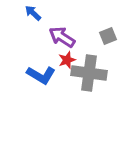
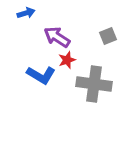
blue arrow: moved 7 px left; rotated 120 degrees clockwise
purple arrow: moved 5 px left
gray cross: moved 5 px right, 11 px down
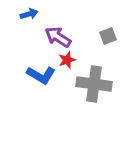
blue arrow: moved 3 px right, 1 px down
purple arrow: moved 1 px right
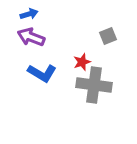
purple arrow: moved 27 px left; rotated 12 degrees counterclockwise
red star: moved 15 px right, 2 px down
blue L-shape: moved 1 px right, 2 px up
gray cross: moved 1 px down
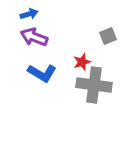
purple arrow: moved 3 px right
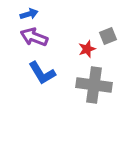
red star: moved 5 px right, 13 px up
blue L-shape: rotated 28 degrees clockwise
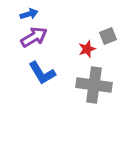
purple arrow: rotated 128 degrees clockwise
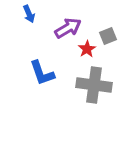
blue arrow: rotated 84 degrees clockwise
purple arrow: moved 34 px right, 9 px up
red star: rotated 12 degrees counterclockwise
blue L-shape: rotated 12 degrees clockwise
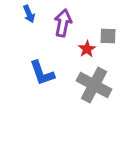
purple arrow: moved 5 px left, 5 px up; rotated 48 degrees counterclockwise
gray square: rotated 24 degrees clockwise
gray cross: rotated 20 degrees clockwise
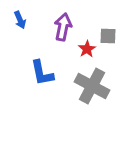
blue arrow: moved 9 px left, 6 px down
purple arrow: moved 4 px down
blue L-shape: rotated 8 degrees clockwise
gray cross: moved 2 px left, 1 px down
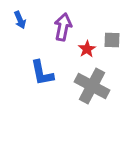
gray square: moved 4 px right, 4 px down
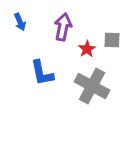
blue arrow: moved 2 px down
